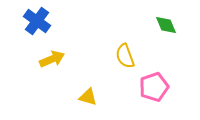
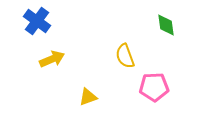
green diamond: rotated 15 degrees clockwise
pink pentagon: rotated 16 degrees clockwise
yellow triangle: rotated 36 degrees counterclockwise
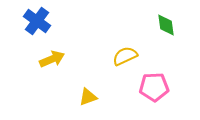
yellow semicircle: rotated 85 degrees clockwise
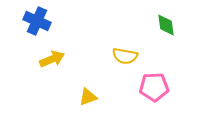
blue cross: rotated 12 degrees counterclockwise
yellow semicircle: rotated 145 degrees counterclockwise
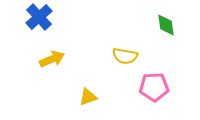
blue cross: moved 2 px right, 4 px up; rotated 24 degrees clockwise
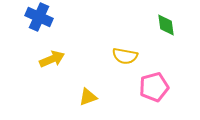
blue cross: rotated 24 degrees counterclockwise
pink pentagon: rotated 12 degrees counterclockwise
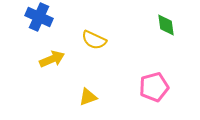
yellow semicircle: moved 31 px left, 16 px up; rotated 15 degrees clockwise
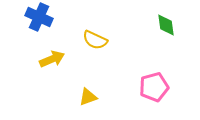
yellow semicircle: moved 1 px right
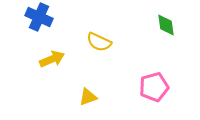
yellow semicircle: moved 4 px right, 2 px down
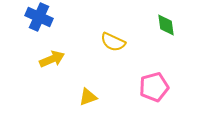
yellow semicircle: moved 14 px right
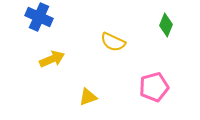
green diamond: rotated 30 degrees clockwise
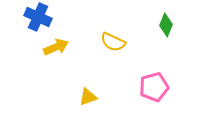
blue cross: moved 1 px left
yellow arrow: moved 4 px right, 12 px up
